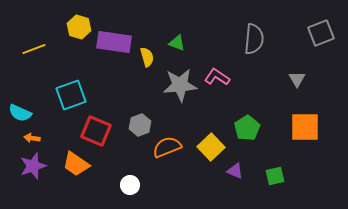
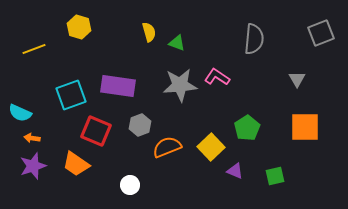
purple rectangle: moved 4 px right, 44 px down
yellow semicircle: moved 2 px right, 25 px up
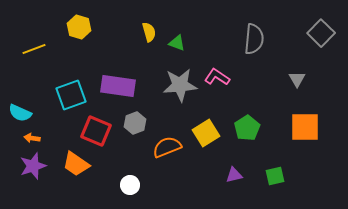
gray square: rotated 24 degrees counterclockwise
gray hexagon: moved 5 px left, 2 px up
yellow square: moved 5 px left, 14 px up; rotated 12 degrees clockwise
purple triangle: moved 1 px left, 4 px down; rotated 36 degrees counterclockwise
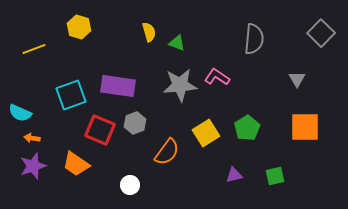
red square: moved 4 px right, 1 px up
orange semicircle: moved 5 px down; rotated 148 degrees clockwise
